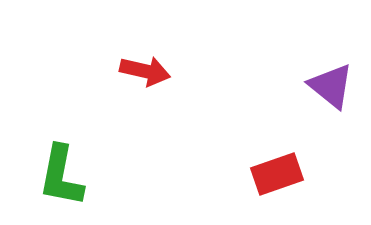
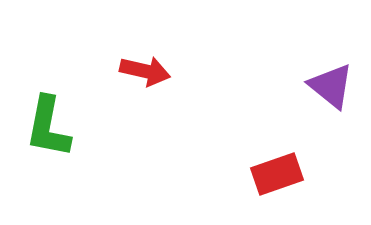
green L-shape: moved 13 px left, 49 px up
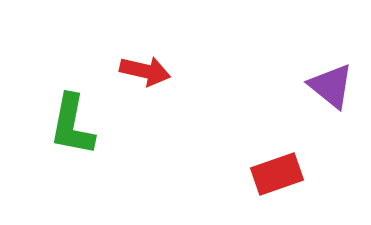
green L-shape: moved 24 px right, 2 px up
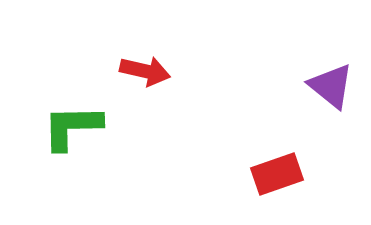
green L-shape: moved 2 px down; rotated 78 degrees clockwise
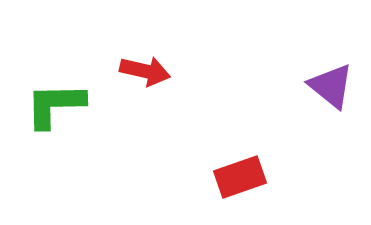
green L-shape: moved 17 px left, 22 px up
red rectangle: moved 37 px left, 3 px down
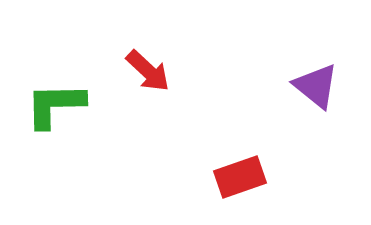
red arrow: moved 3 px right; rotated 30 degrees clockwise
purple triangle: moved 15 px left
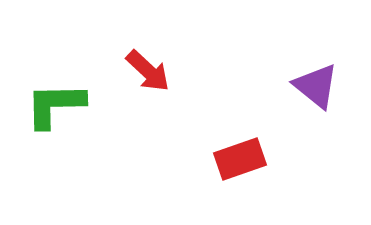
red rectangle: moved 18 px up
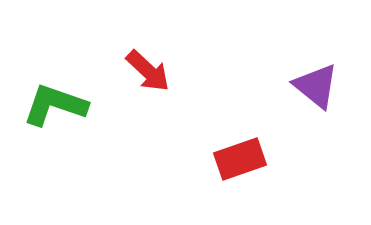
green L-shape: rotated 20 degrees clockwise
